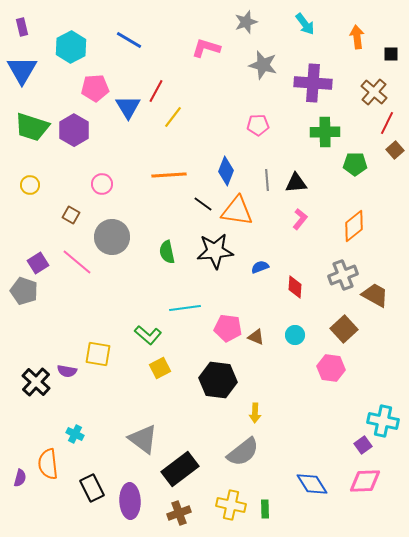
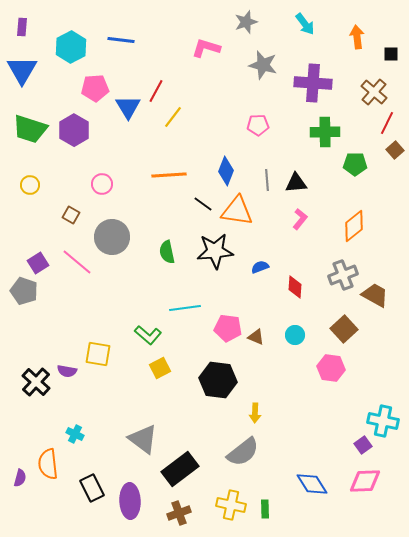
purple rectangle at (22, 27): rotated 18 degrees clockwise
blue line at (129, 40): moved 8 px left; rotated 24 degrees counterclockwise
green trapezoid at (32, 127): moved 2 px left, 2 px down
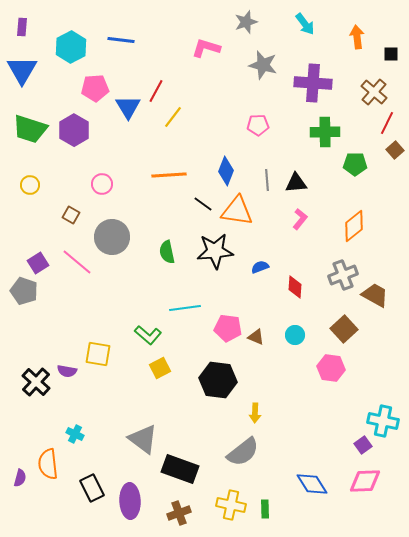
black rectangle at (180, 469): rotated 57 degrees clockwise
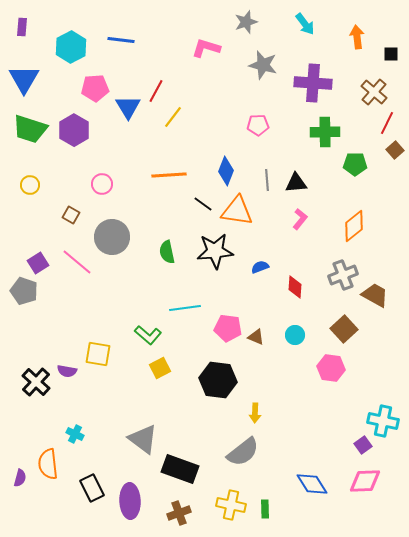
blue triangle at (22, 70): moved 2 px right, 9 px down
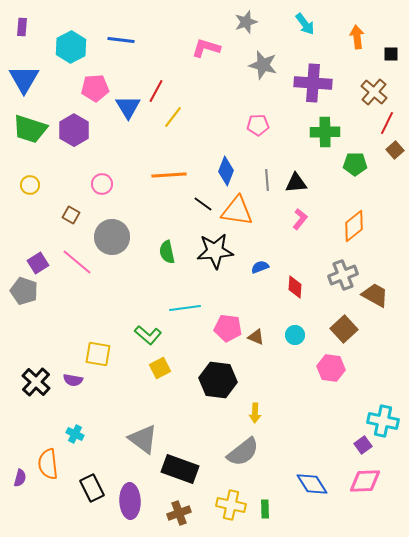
purple semicircle at (67, 371): moved 6 px right, 9 px down
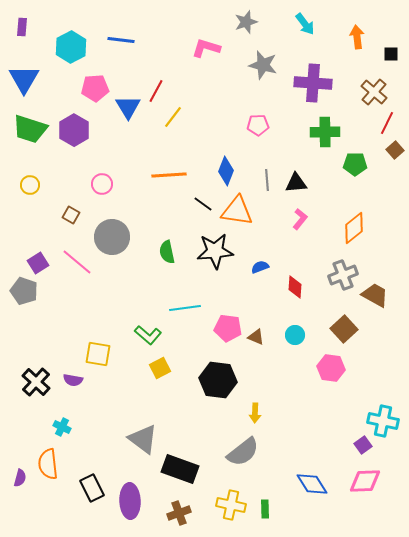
orange diamond at (354, 226): moved 2 px down
cyan cross at (75, 434): moved 13 px left, 7 px up
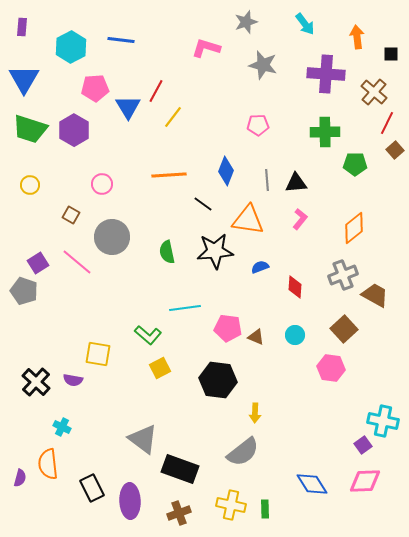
purple cross at (313, 83): moved 13 px right, 9 px up
orange triangle at (237, 211): moved 11 px right, 9 px down
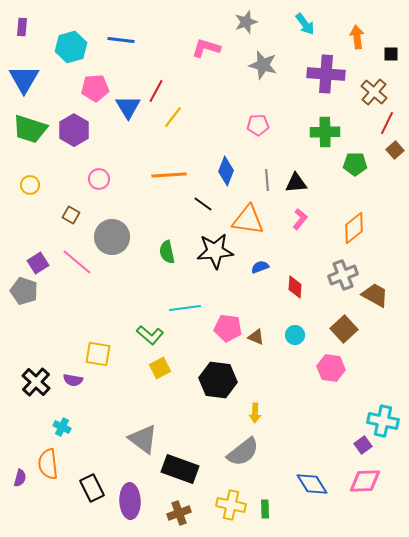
cyan hexagon at (71, 47): rotated 12 degrees clockwise
pink circle at (102, 184): moved 3 px left, 5 px up
green L-shape at (148, 335): moved 2 px right
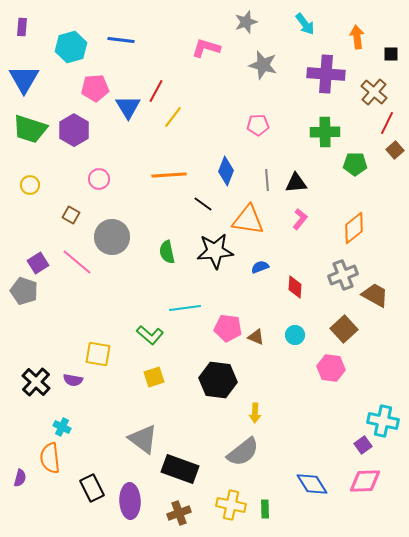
yellow square at (160, 368): moved 6 px left, 9 px down; rotated 10 degrees clockwise
orange semicircle at (48, 464): moved 2 px right, 6 px up
